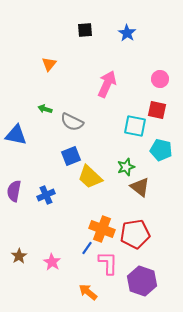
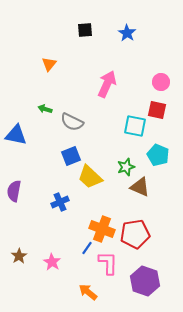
pink circle: moved 1 px right, 3 px down
cyan pentagon: moved 3 px left, 5 px down; rotated 10 degrees clockwise
brown triangle: rotated 15 degrees counterclockwise
blue cross: moved 14 px right, 7 px down
purple hexagon: moved 3 px right
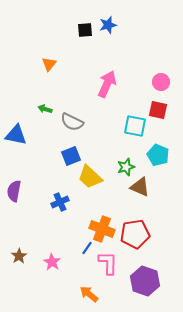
blue star: moved 19 px left, 8 px up; rotated 24 degrees clockwise
red square: moved 1 px right
orange arrow: moved 1 px right, 2 px down
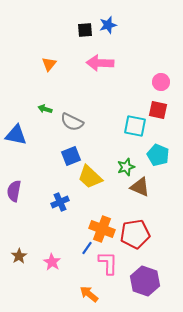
pink arrow: moved 7 px left, 21 px up; rotated 112 degrees counterclockwise
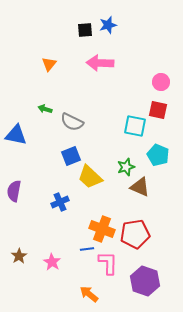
blue line: moved 1 px down; rotated 48 degrees clockwise
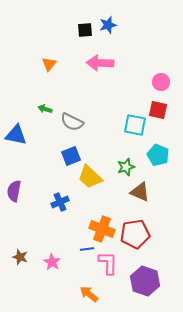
cyan square: moved 1 px up
brown triangle: moved 5 px down
brown star: moved 1 px right, 1 px down; rotated 21 degrees counterclockwise
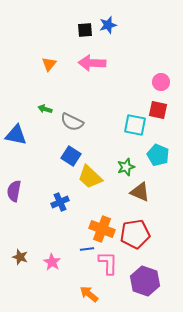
pink arrow: moved 8 px left
blue square: rotated 36 degrees counterclockwise
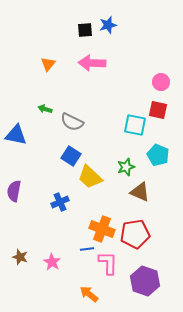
orange triangle: moved 1 px left
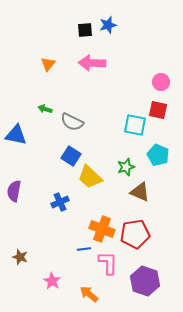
blue line: moved 3 px left
pink star: moved 19 px down
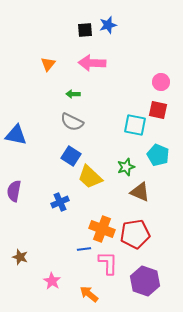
green arrow: moved 28 px right, 15 px up; rotated 16 degrees counterclockwise
